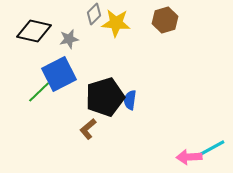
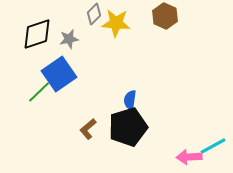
brown hexagon: moved 4 px up; rotated 20 degrees counterclockwise
black diamond: moved 3 px right, 3 px down; rotated 32 degrees counterclockwise
blue square: rotated 8 degrees counterclockwise
black pentagon: moved 23 px right, 30 px down
cyan line: moved 1 px right, 2 px up
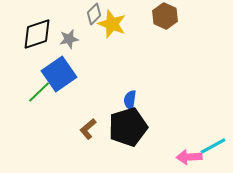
yellow star: moved 4 px left, 1 px down; rotated 16 degrees clockwise
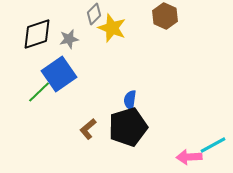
yellow star: moved 4 px down
cyan line: moved 1 px up
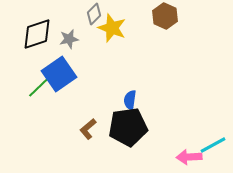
green line: moved 5 px up
black pentagon: rotated 9 degrees clockwise
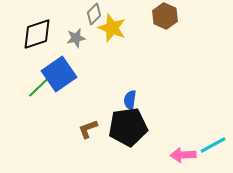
gray star: moved 7 px right, 1 px up
brown L-shape: rotated 20 degrees clockwise
pink arrow: moved 6 px left, 2 px up
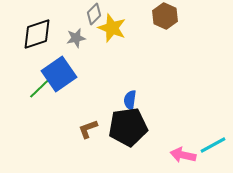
green line: moved 1 px right, 1 px down
pink arrow: rotated 15 degrees clockwise
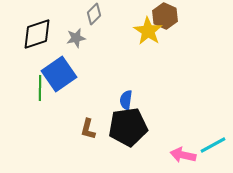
yellow star: moved 36 px right, 3 px down; rotated 12 degrees clockwise
green line: rotated 45 degrees counterclockwise
blue semicircle: moved 4 px left
brown L-shape: rotated 55 degrees counterclockwise
